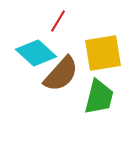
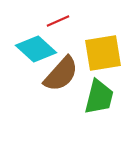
red line: rotated 35 degrees clockwise
cyan diamond: moved 4 px up
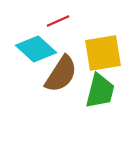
brown semicircle: rotated 9 degrees counterclockwise
green trapezoid: moved 1 px right, 6 px up
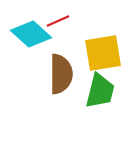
cyan diamond: moved 5 px left, 15 px up
brown semicircle: rotated 33 degrees counterclockwise
